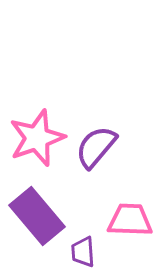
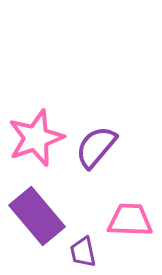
pink star: moved 1 px left
purple trapezoid: rotated 8 degrees counterclockwise
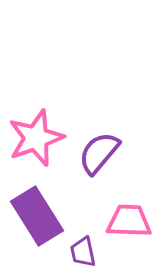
purple semicircle: moved 3 px right, 6 px down
purple rectangle: rotated 8 degrees clockwise
pink trapezoid: moved 1 px left, 1 px down
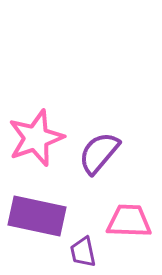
purple rectangle: rotated 46 degrees counterclockwise
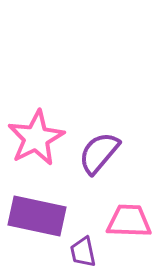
pink star: rotated 8 degrees counterclockwise
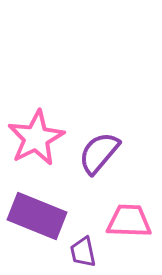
purple rectangle: rotated 10 degrees clockwise
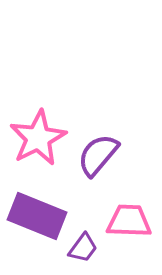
pink star: moved 2 px right
purple semicircle: moved 1 px left, 2 px down
purple trapezoid: moved 4 px up; rotated 132 degrees counterclockwise
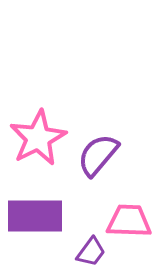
purple rectangle: moved 2 px left; rotated 22 degrees counterclockwise
purple trapezoid: moved 8 px right, 4 px down
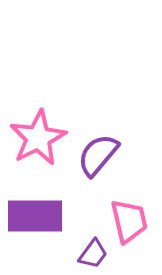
pink trapezoid: rotated 75 degrees clockwise
purple trapezoid: moved 2 px right, 2 px down
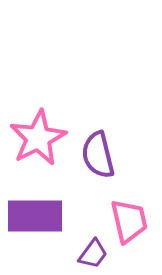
purple semicircle: rotated 54 degrees counterclockwise
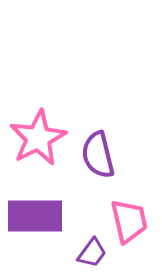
purple trapezoid: moved 1 px left, 1 px up
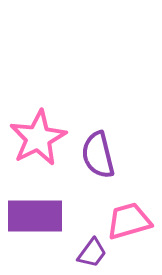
pink trapezoid: rotated 93 degrees counterclockwise
